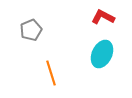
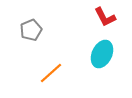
red L-shape: moved 2 px right; rotated 145 degrees counterclockwise
orange line: rotated 65 degrees clockwise
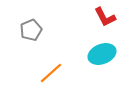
cyan ellipse: rotated 44 degrees clockwise
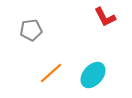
gray pentagon: rotated 15 degrees clockwise
cyan ellipse: moved 9 px left, 21 px down; rotated 28 degrees counterclockwise
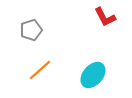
gray pentagon: rotated 10 degrees counterclockwise
orange line: moved 11 px left, 3 px up
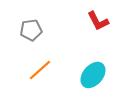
red L-shape: moved 7 px left, 4 px down
gray pentagon: rotated 10 degrees clockwise
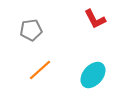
red L-shape: moved 3 px left, 2 px up
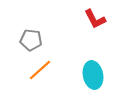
gray pentagon: moved 10 px down; rotated 15 degrees clockwise
cyan ellipse: rotated 52 degrees counterclockwise
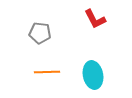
gray pentagon: moved 9 px right, 7 px up
orange line: moved 7 px right, 2 px down; rotated 40 degrees clockwise
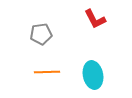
gray pentagon: moved 1 px right, 1 px down; rotated 15 degrees counterclockwise
